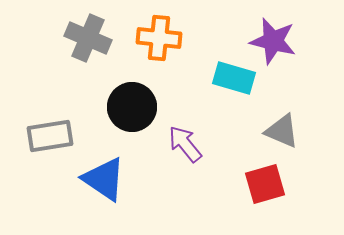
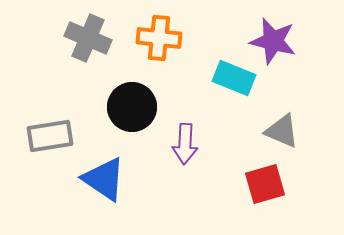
cyan rectangle: rotated 6 degrees clockwise
purple arrow: rotated 138 degrees counterclockwise
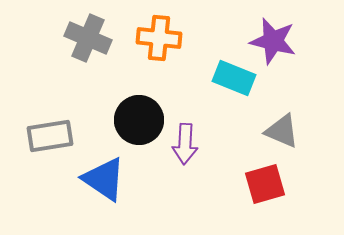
black circle: moved 7 px right, 13 px down
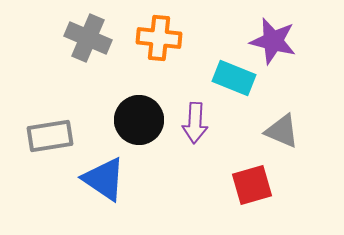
purple arrow: moved 10 px right, 21 px up
red square: moved 13 px left, 1 px down
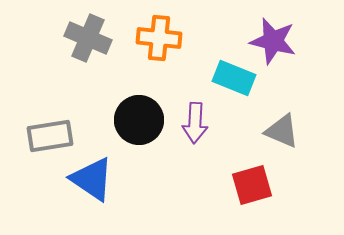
blue triangle: moved 12 px left
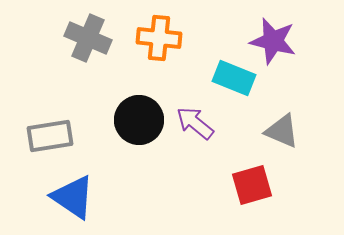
purple arrow: rotated 126 degrees clockwise
blue triangle: moved 19 px left, 18 px down
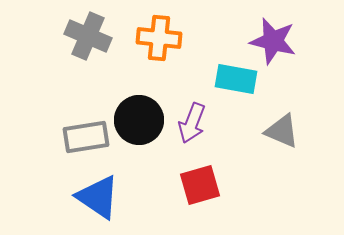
gray cross: moved 2 px up
cyan rectangle: moved 2 px right, 1 px down; rotated 12 degrees counterclockwise
purple arrow: moved 3 px left; rotated 108 degrees counterclockwise
gray rectangle: moved 36 px right, 1 px down
red square: moved 52 px left
blue triangle: moved 25 px right
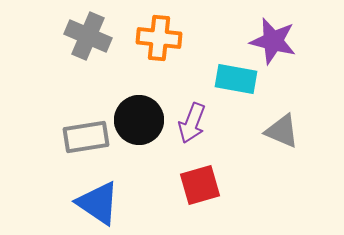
blue triangle: moved 6 px down
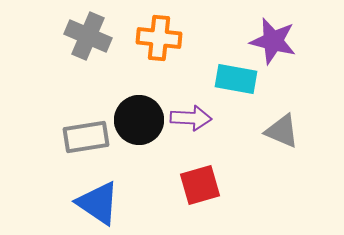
purple arrow: moved 1 px left, 5 px up; rotated 108 degrees counterclockwise
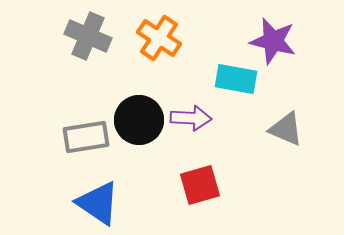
orange cross: rotated 27 degrees clockwise
gray triangle: moved 4 px right, 2 px up
